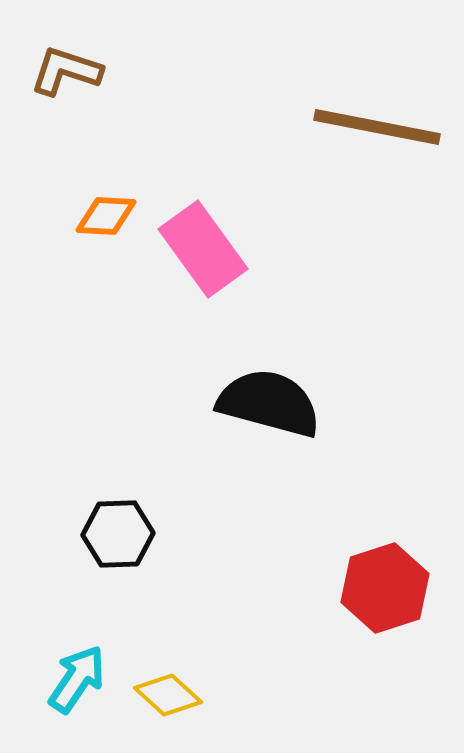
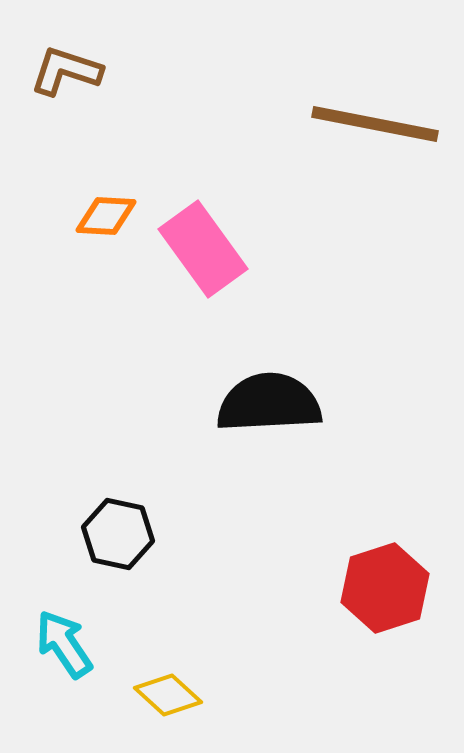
brown line: moved 2 px left, 3 px up
black semicircle: rotated 18 degrees counterclockwise
black hexagon: rotated 14 degrees clockwise
cyan arrow: moved 13 px left, 35 px up; rotated 68 degrees counterclockwise
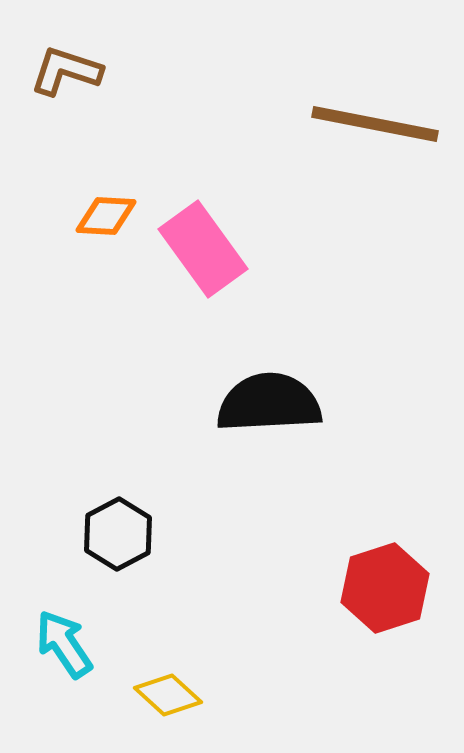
black hexagon: rotated 20 degrees clockwise
